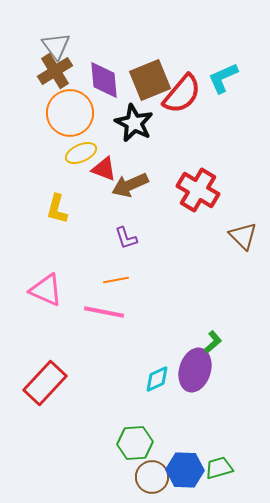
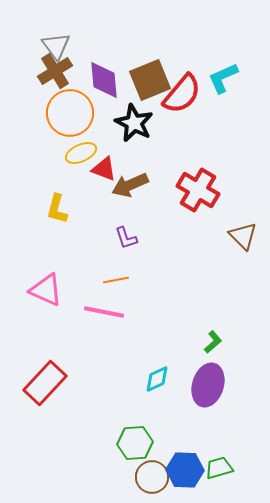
purple ellipse: moved 13 px right, 15 px down
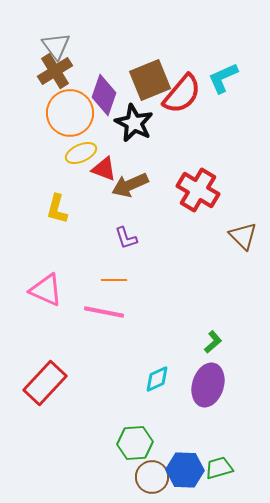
purple diamond: moved 15 px down; rotated 24 degrees clockwise
orange line: moved 2 px left; rotated 10 degrees clockwise
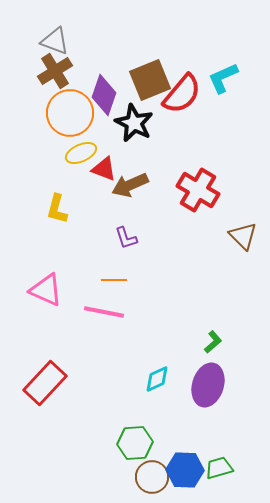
gray triangle: moved 1 px left, 5 px up; rotated 32 degrees counterclockwise
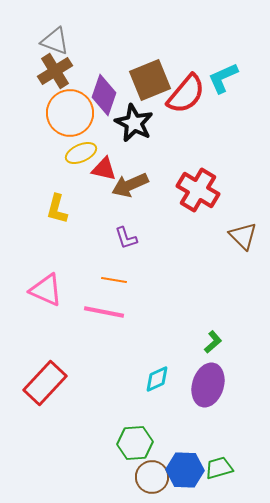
red semicircle: moved 4 px right
red triangle: rotated 8 degrees counterclockwise
orange line: rotated 10 degrees clockwise
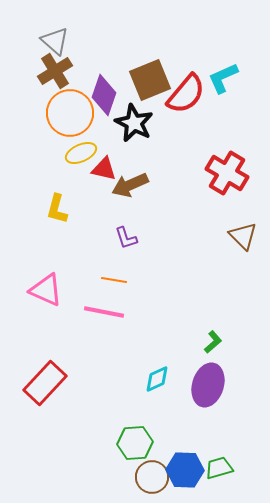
gray triangle: rotated 20 degrees clockwise
red cross: moved 29 px right, 17 px up
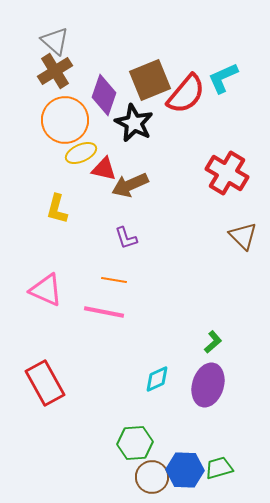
orange circle: moved 5 px left, 7 px down
red rectangle: rotated 72 degrees counterclockwise
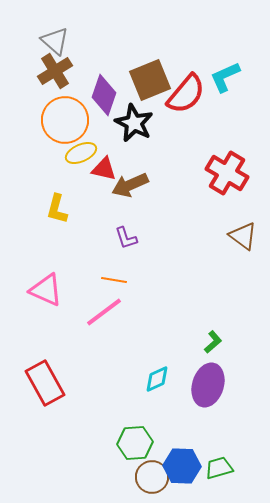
cyan L-shape: moved 2 px right, 1 px up
brown triangle: rotated 8 degrees counterclockwise
pink line: rotated 48 degrees counterclockwise
blue hexagon: moved 3 px left, 4 px up
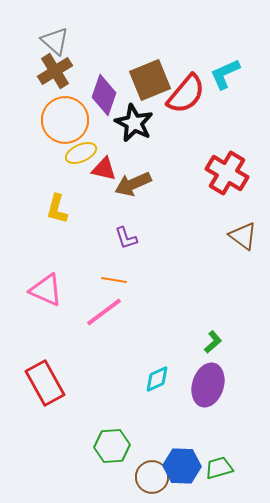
cyan L-shape: moved 3 px up
brown arrow: moved 3 px right, 1 px up
green hexagon: moved 23 px left, 3 px down
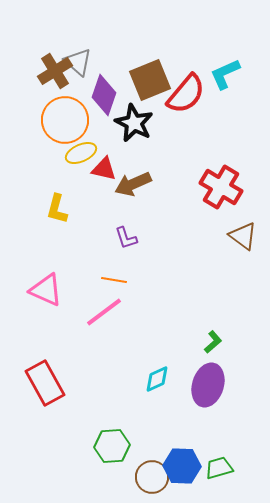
gray triangle: moved 23 px right, 21 px down
red cross: moved 6 px left, 14 px down
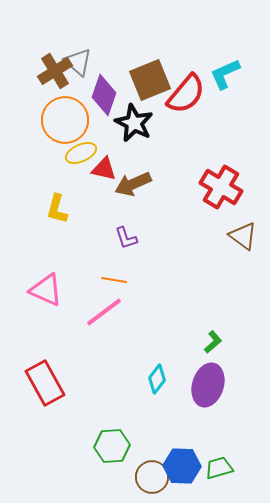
cyan diamond: rotated 28 degrees counterclockwise
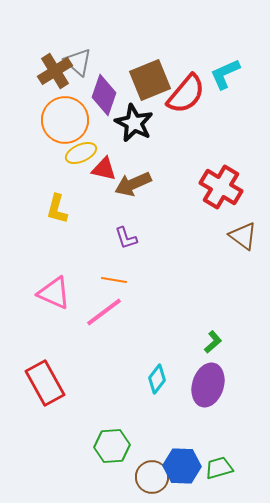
pink triangle: moved 8 px right, 3 px down
